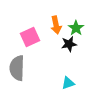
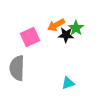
orange arrow: rotated 72 degrees clockwise
black star: moved 3 px left, 9 px up; rotated 14 degrees clockwise
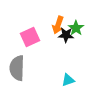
orange arrow: moved 2 px right; rotated 42 degrees counterclockwise
cyan triangle: moved 3 px up
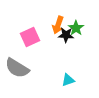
gray semicircle: rotated 60 degrees counterclockwise
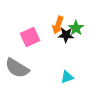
cyan triangle: moved 1 px left, 3 px up
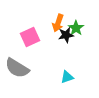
orange arrow: moved 2 px up
black star: rotated 14 degrees counterclockwise
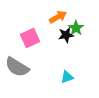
orange arrow: moved 6 px up; rotated 138 degrees counterclockwise
pink square: moved 1 px down
gray semicircle: moved 1 px up
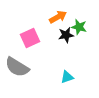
green star: moved 3 px right, 1 px up; rotated 21 degrees counterclockwise
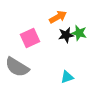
green star: moved 6 px down
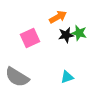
gray semicircle: moved 10 px down
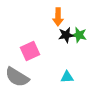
orange arrow: rotated 120 degrees clockwise
green star: moved 2 px down
pink square: moved 13 px down
cyan triangle: rotated 16 degrees clockwise
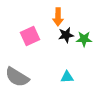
green star: moved 5 px right, 4 px down; rotated 14 degrees counterclockwise
pink square: moved 15 px up
